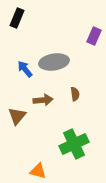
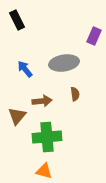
black rectangle: moved 2 px down; rotated 48 degrees counterclockwise
gray ellipse: moved 10 px right, 1 px down
brown arrow: moved 1 px left, 1 px down
green cross: moved 27 px left, 7 px up; rotated 20 degrees clockwise
orange triangle: moved 6 px right
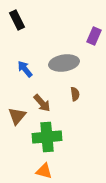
brown arrow: moved 2 px down; rotated 54 degrees clockwise
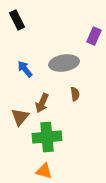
brown arrow: rotated 66 degrees clockwise
brown triangle: moved 3 px right, 1 px down
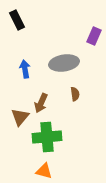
blue arrow: rotated 30 degrees clockwise
brown arrow: moved 1 px left
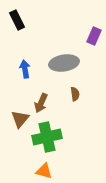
brown triangle: moved 2 px down
green cross: rotated 8 degrees counterclockwise
